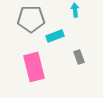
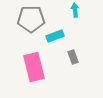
gray rectangle: moved 6 px left
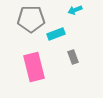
cyan arrow: rotated 104 degrees counterclockwise
cyan rectangle: moved 1 px right, 2 px up
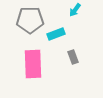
cyan arrow: rotated 32 degrees counterclockwise
gray pentagon: moved 1 px left, 1 px down
pink rectangle: moved 1 px left, 3 px up; rotated 12 degrees clockwise
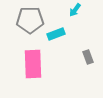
gray rectangle: moved 15 px right
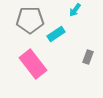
cyan rectangle: rotated 12 degrees counterclockwise
gray rectangle: rotated 40 degrees clockwise
pink rectangle: rotated 36 degrees counterclockwise
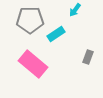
pink rectangle: rotated 12 degrees counterclockwise
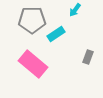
gray pentagon: moved 2 px right
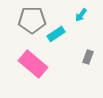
cyan arrow: moved 6 px right, 5 px down
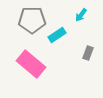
cyan rectangle: moved 1 px right, 1 px down
gray rectangle: moved 4 px up
pink rectangle: moved 2 px left
